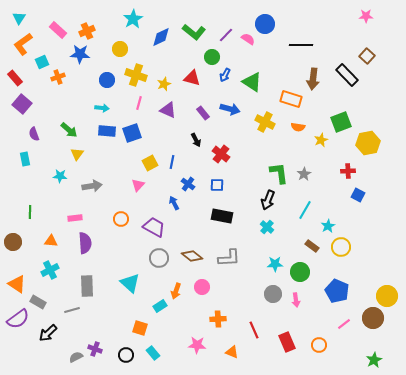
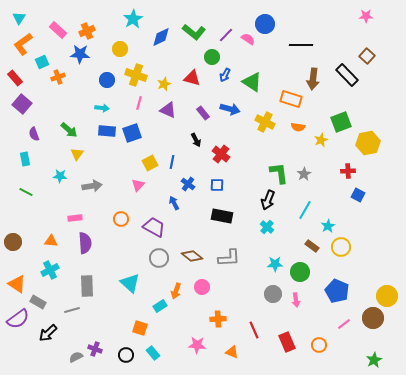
green line at (30, 212): moved 4 px left, 20 px up; rotated 64 degrees counterclockwise
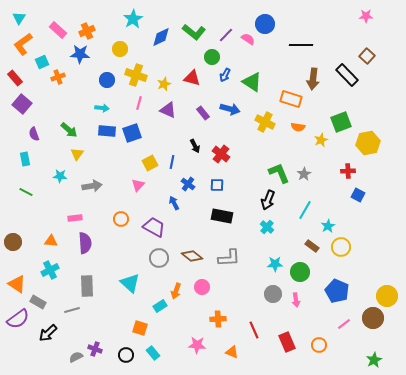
black arrow at (196, 140): moved 1 px left, 6 px down
green L-shape at (279, 173): rotated 15 degrees counterclockwise
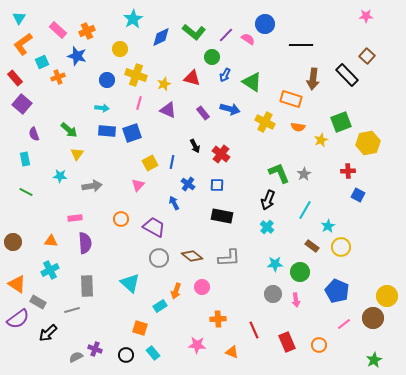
blue star at (80, 54): moved 3 px left, 2 px down; rotated 12 degrees clockwise
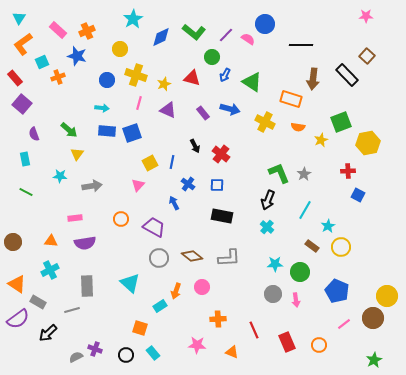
purple semicircle at (85, 243): rotated 85 degrees clockwise
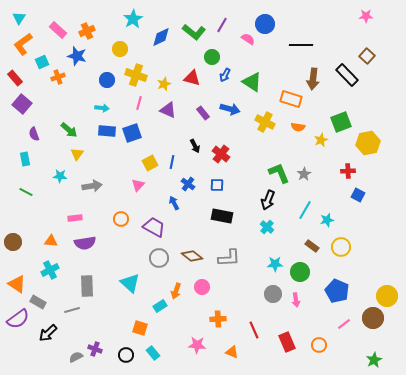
purple line at (226, 35): moved 4 px left, 10 px up; rotated 14 degrees counterclockwise
cyan star at (328, 226): moved 1 px left, 6 px up; rotated 16 degrees clockwise
